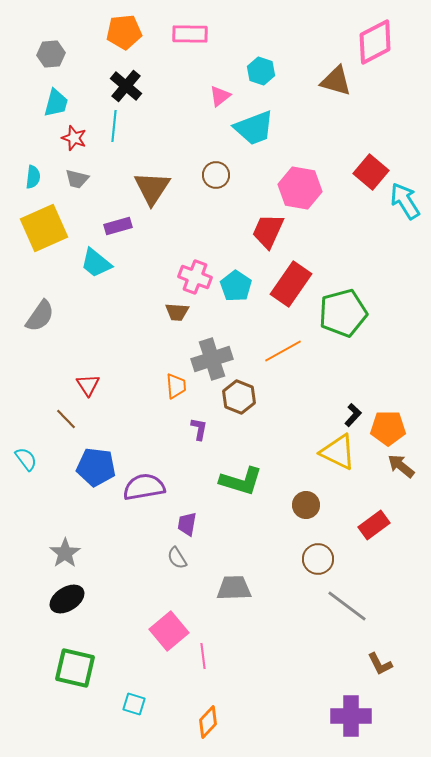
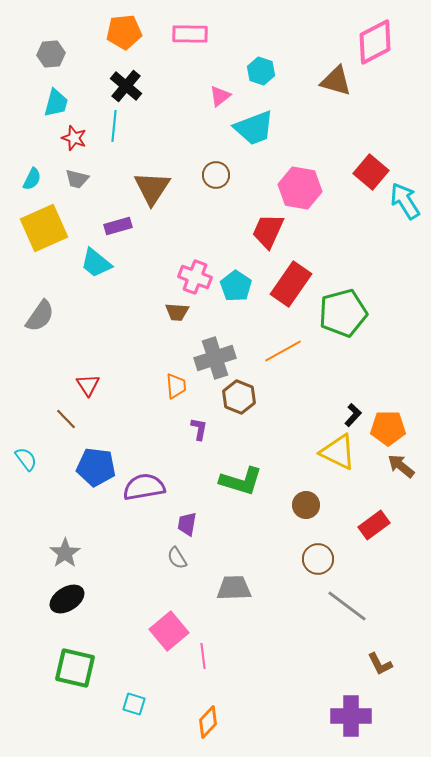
cyan semicircle at (33, 177): moved 1 px left, 2 px down; rotated 20 degrees clockwise
gray cross at (212, 359): moved 3 px right, 1 px up
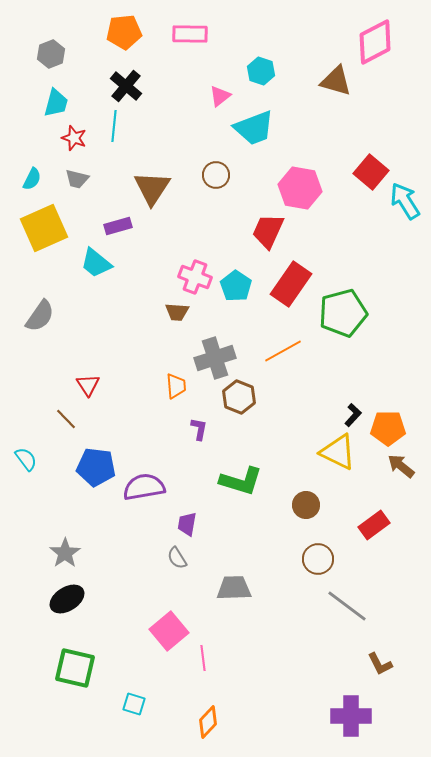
gray hexagon at (51, 54): rotated 16 degrees counterclockwise
pink line at (203, 656): moved 2 px down
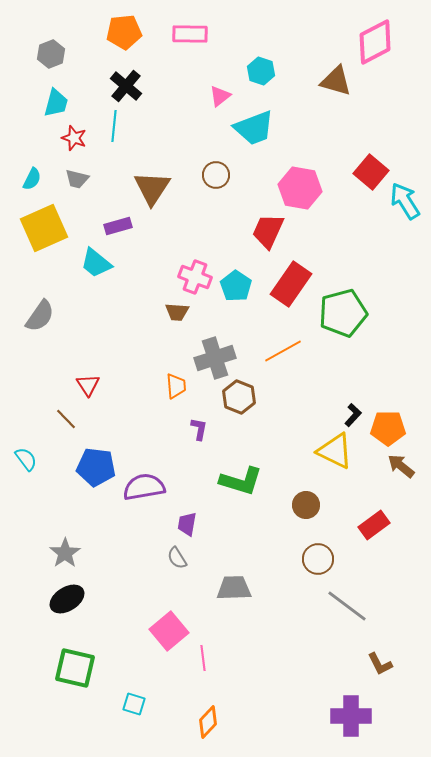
yellow triangle at (338, 452): moved 3 px left, 1 px up
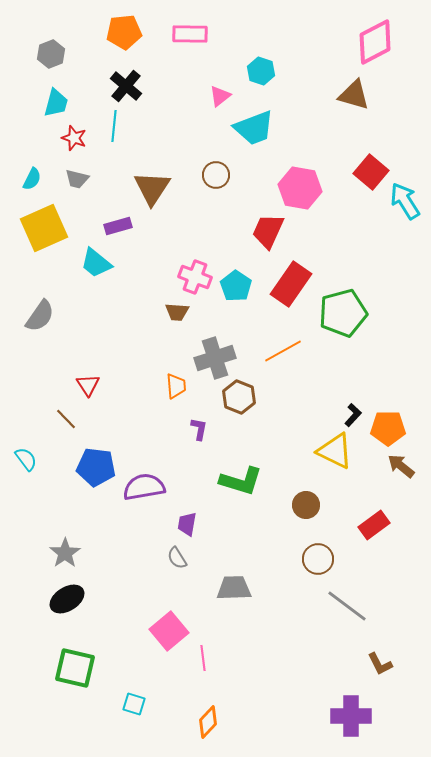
brown triangle at (336, 81): moved 18 px right, 14 px down
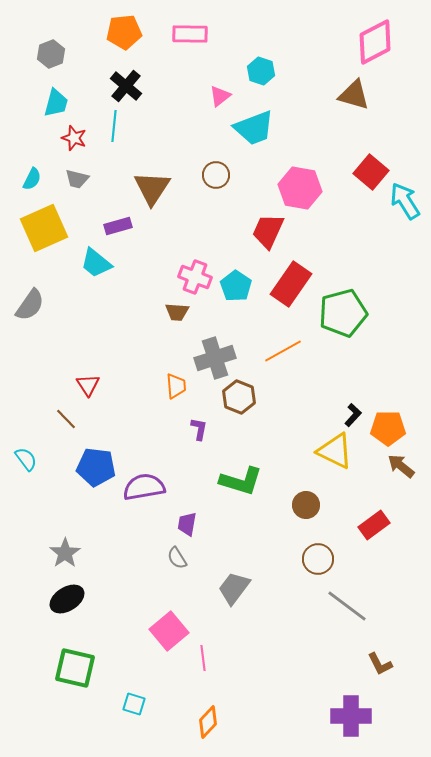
gray semicircle at (40, 316): moved 10 px left, 11 px up
gray trapezoid at (234, 588): rotated 51 degrees counterclockwise
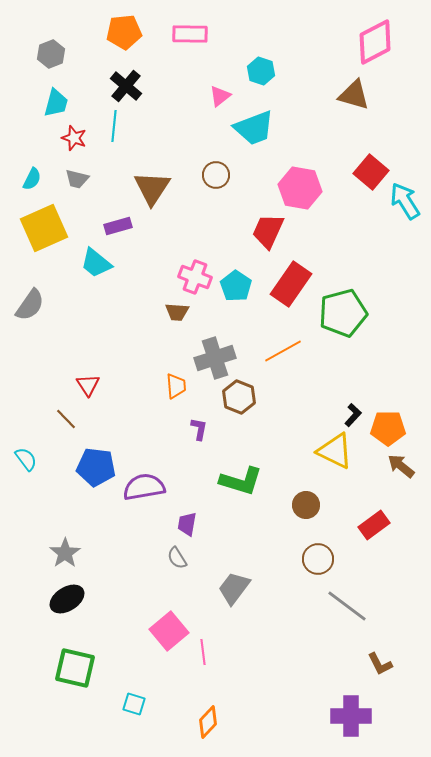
pink line at (203, 658): moved 6 px up
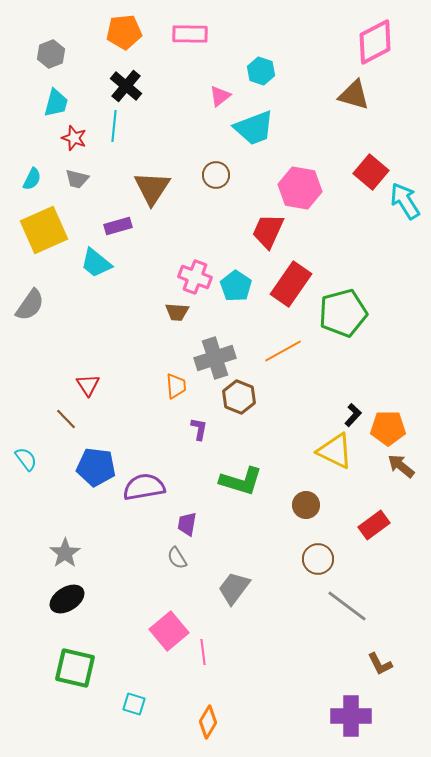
yellow square at (44, 228): moved 2 px down
orange diamond at (208, 722): rotated 12 degrees counterclockwise
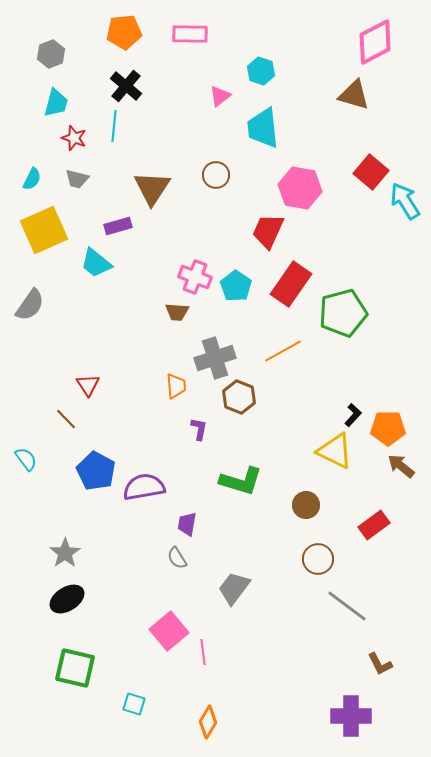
cyan trapezoid at (254, 128): moved 9 px right; rotated 105 degrees clockwise
blue pentagon at (96, 467): moved 4 px down; rotated 21 degrees clockwise
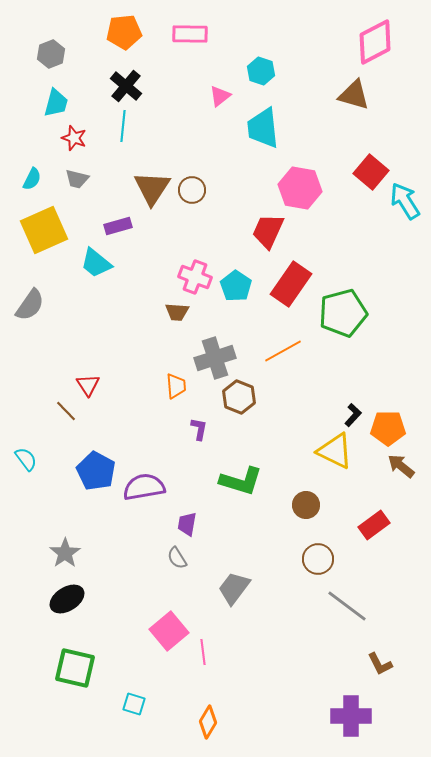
cyan line at (114, 126): moved 9 px right
brown circle at (216, 175): moved 24 px left, 15 px down
brown line at (66, 419): moved 8 px up
